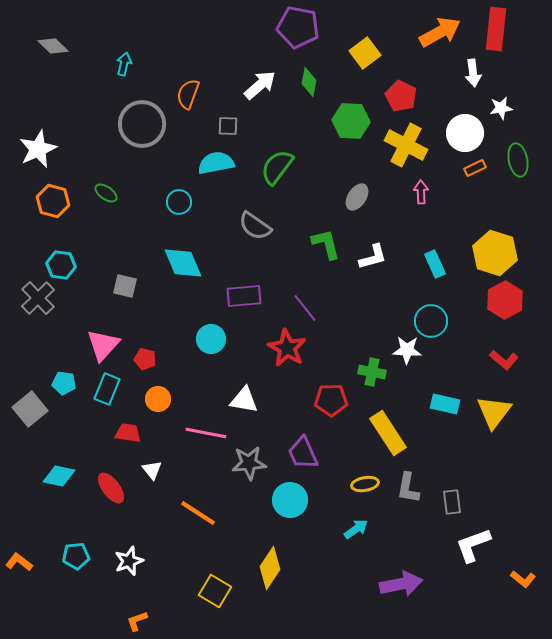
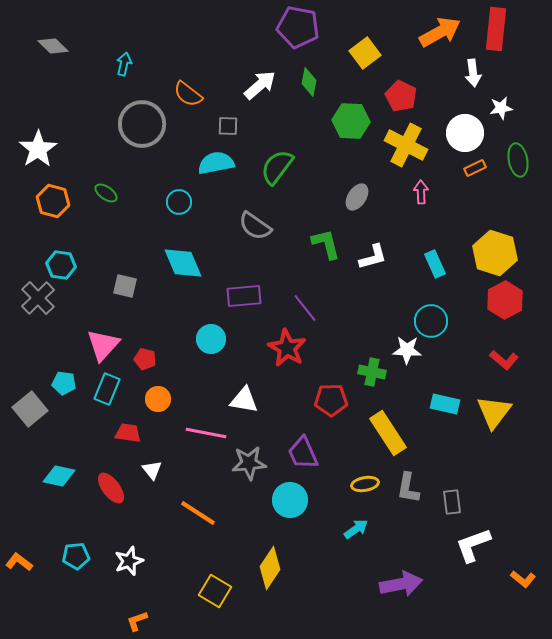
orange semicircle at (188, 94): rotated 72 degrees counterclockwise
white star at (38, 149): rotated 9 degrees counterclockwise
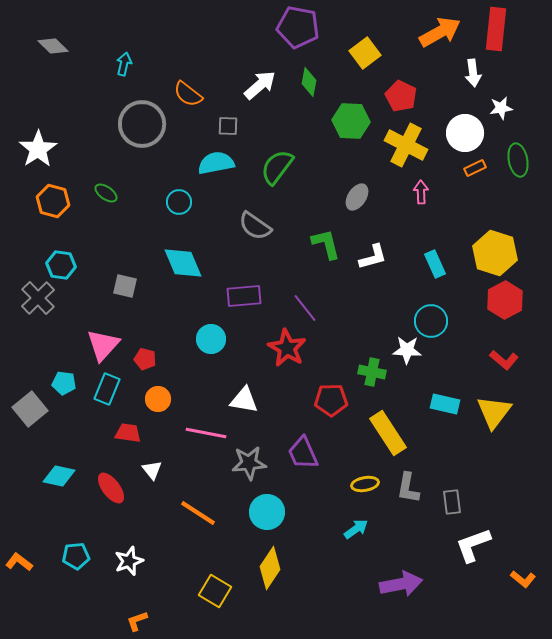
cyan circle at (290, 500): moved 23 px left, 12 px down
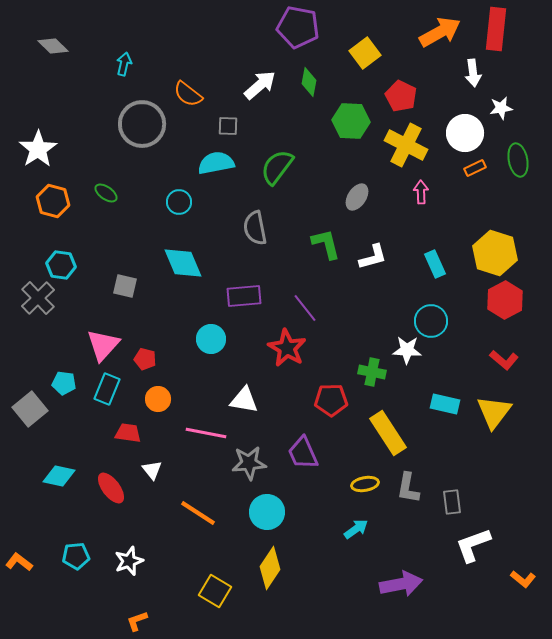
gray semicircle at (255, 226): moved 2 px down; rotated 44 degrees clockwise
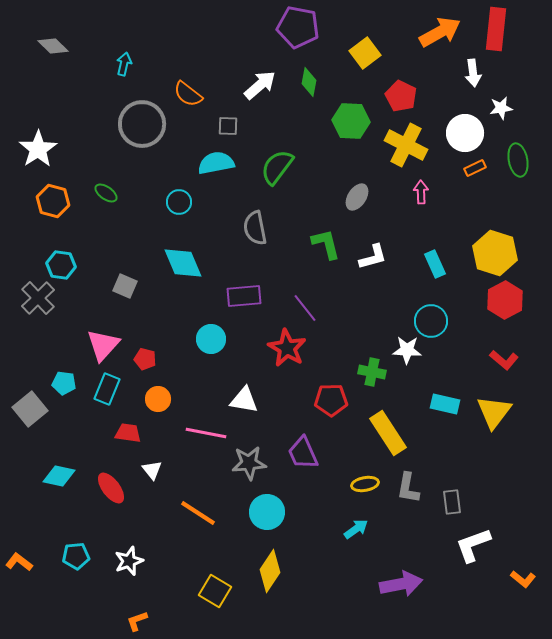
gray square at (125, 286): rotated 10 degrees clockwise
yellow diamond at (270, 568): moved 3 px down
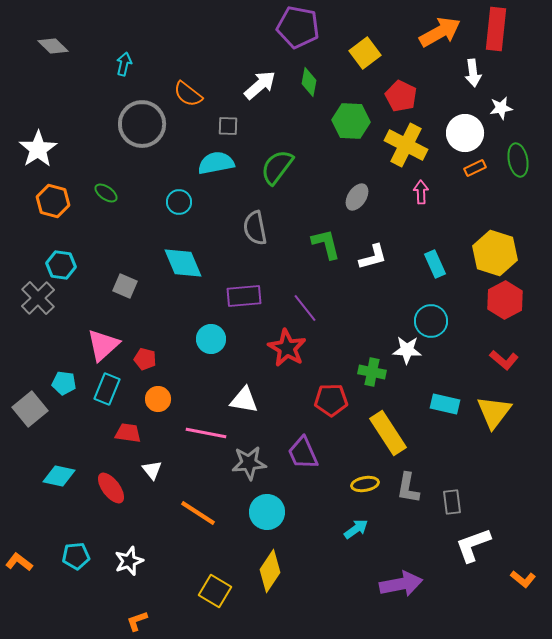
pink triangle at (103, 345): rotated 6 degrees clockwise
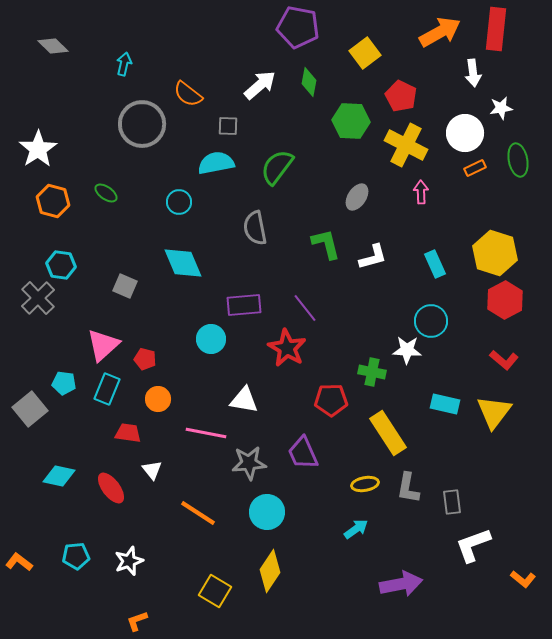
purple rectangle at (244, 296): moved 9 px down
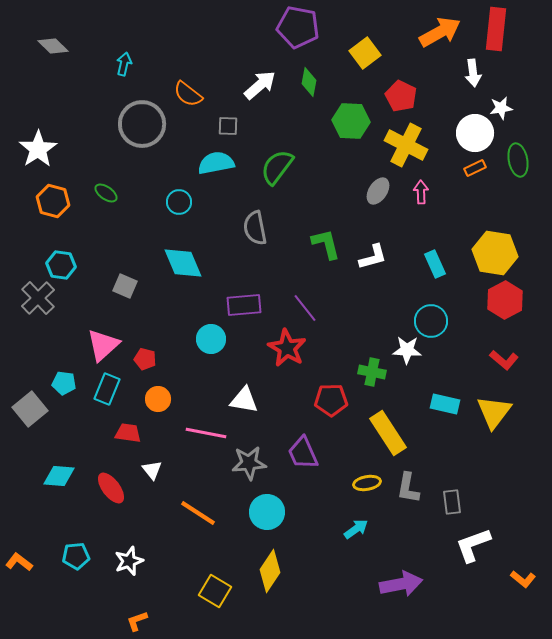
white circle at (465, 133): moved 10 px right
gray ellipse at (357, 197): moved 21 px right, 6 px up
yellow hexagon at (495, 253): rotated 9 degrees counterclockwise
cyan diamond at (59, 476): rotated 8 degrees counterclockwise
yellow ellipse at (365, 484): moved 2 px right, 1 px up
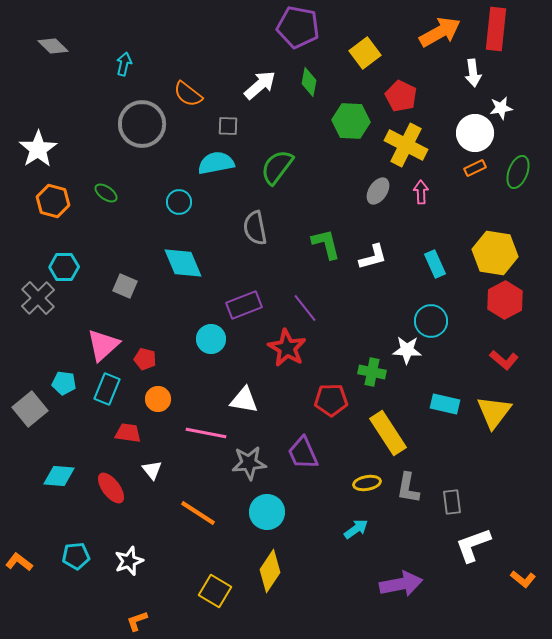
green ellipse at (518, 160): moved 12 px down; rotated 32 degrees clockwise
cyan hexagon at (61, 265): moved 3 px right, 2 px down; rotated 8 degrees counterclockwise
purple rectangle at (244, 305): rotated 16 degrees counterclockwise
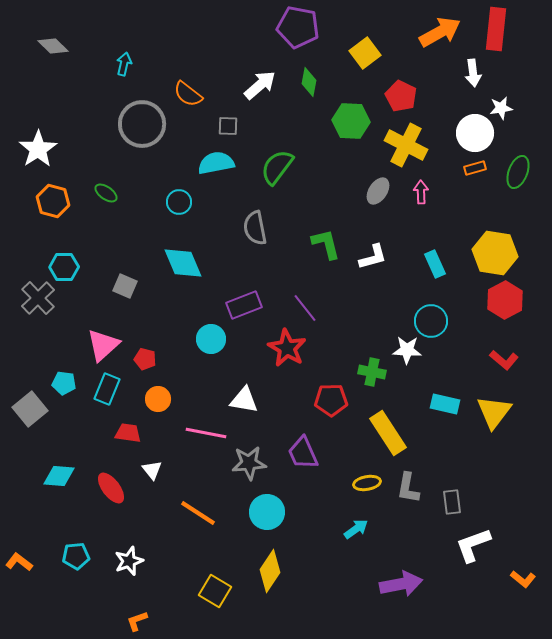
orange rectangle at (475, 168): rotated 10 degrees clockwise
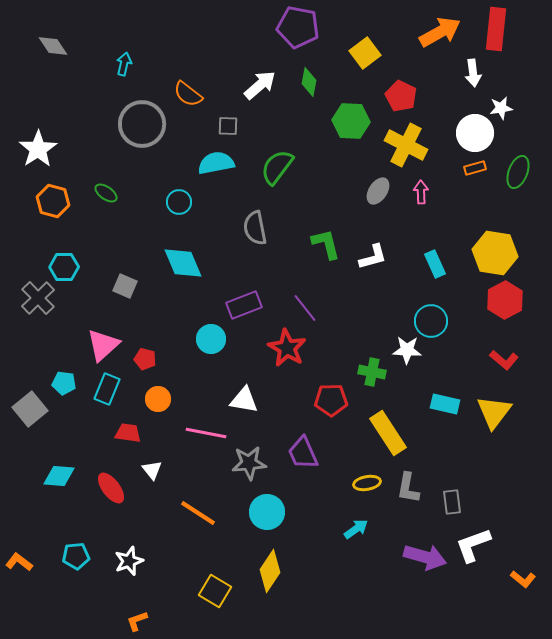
gray diamond at (53, 46): rotated 12 degrees clockwise
purple arrow at (401, 584): moved 24 px right, 27 px up; rotated 27 degrees clockwise
